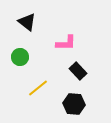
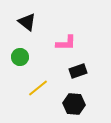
black rectangle: rotated 66 degrees counterclockwise
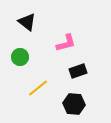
pink L-shape: rotated 15 degrees counterclockwise
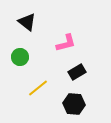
black rectangle: moved 1 px left, 1 px down; rotated 12 degrees counterclockwise
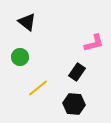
pink L-shape: moved 28 px right
black rectangle: rotated 24 degrees counterclockwise
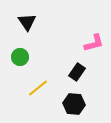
black triangle: rotated 18 degrees clockwise
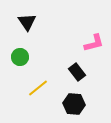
black rectangle: rotated 72 degrees counterclockwise
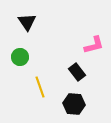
pink L-shape: moved 2 px down
yellow line: moved 2 px right, 1 px up; rotated 70 degrees counterclockwise
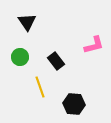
black rectangle: moved 21 px left, 11 px up
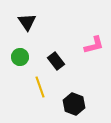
black hexagon: rotated 15 degrees clockwise
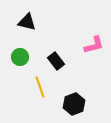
black triangle: rotated 42 degrees counterclockwise
black hexagon: rotated 20 degrees clockwise
